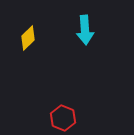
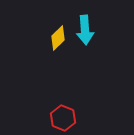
yellow diamond: moved 30 px right
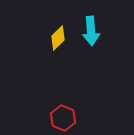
cyan arrow: moved 6 px right, 1 px down
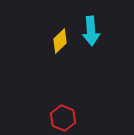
yellow diamond: moved 2 px right, 3 px down
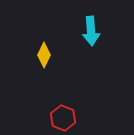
yellow diamond: moved 16 px left, 14 px down; rotated 20 degrees counterclockwise
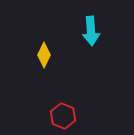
red hexagon: moved 2 px up
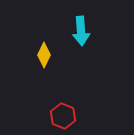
cyan arrow: moved 10 px left
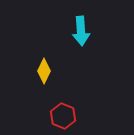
yellow diamond: moved 16 px down
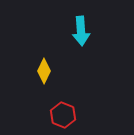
red hexagon: moved 1 px up
